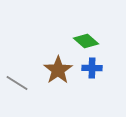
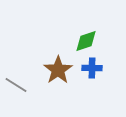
green diamond: rotated 60 degrees counterclockwise
gray line: moved 1 px left, 2 px down
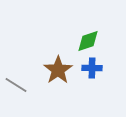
green diamond: moved 2 px right
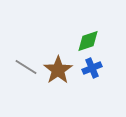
blue cross: rotated 24 degrees counterclockwise
gray line: moved 10 px right, 18 px up
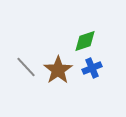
green diamond: moved 3 px left
gray line: rotated 15 degrees clockwise
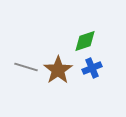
gray line: rotated 30 degrees counterclockwise
